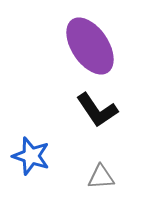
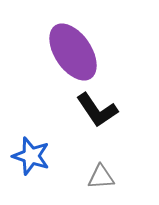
purple ellipse: moved 17 px left, 6 px down
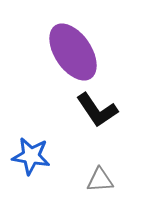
blue star: rotated 9 degrees counterclockwise
gray triangle: moved 1 px left, 3 px down
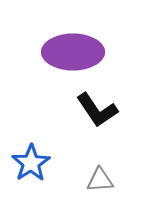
purple ellipse: rotated 56 degrees counterclockwise
blue star: moved 7 px down; rotated 30 degrees clockwise
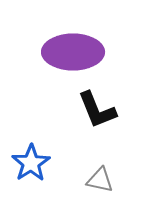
black L-shape: rotated 12 degrees clockwise
gray triangle: rotated 16 degrees clockwise
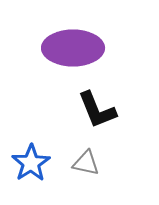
purple ellipse: moved 4 px up
gray triangle: moved 14 px left, 17 px up
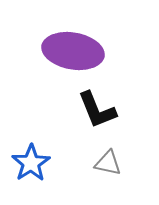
purple ellipse: moved 3 px down; rotated 10 degrees clockwise
gray triangle: moved 22 px right
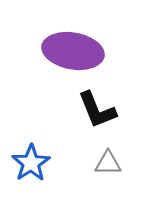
gray triangle: rotated 12 degrees counterclockwise
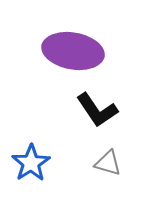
black L-shape: rotated 12 degrees counterclockwise
gray triangle: rotated 16 degrees clockwise
